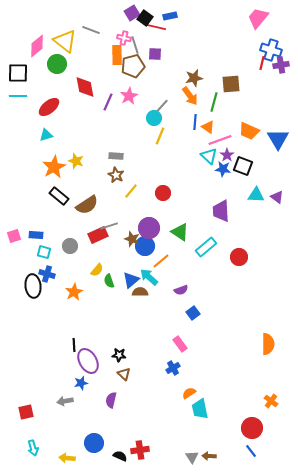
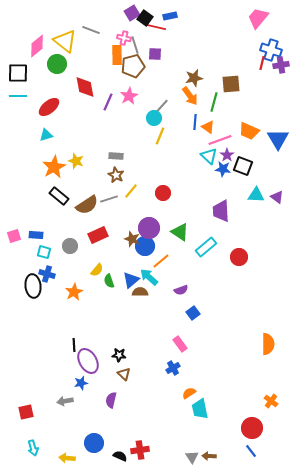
gray line at (109, 226): moved 27 px up
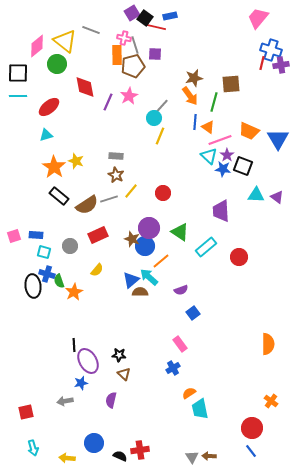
orange star at (54, 167): rotated 10 degrees counterclockwise
green semicircle at (109, 281): moved 50 px left
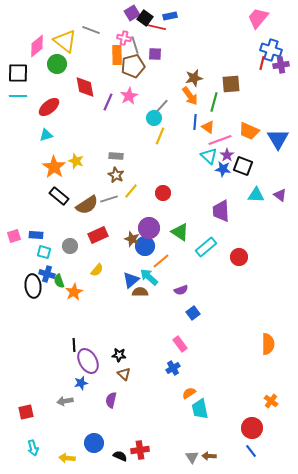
purple triangle at (277, 197): moved 3 px right, 2 px up
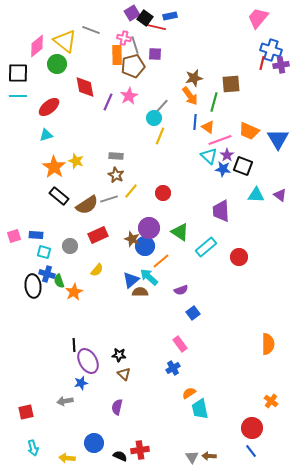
purple semicircle at (111, 400): moved 6 px right, 7 px down
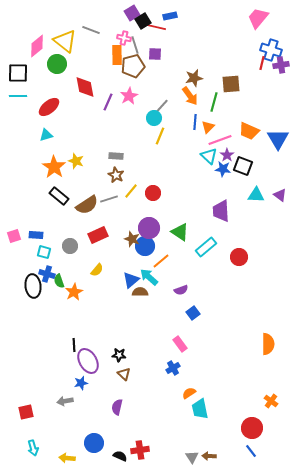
black square at (145, 18): moved 2 px left, 3 px down; rotated 21 degrees clockwise
orange triangle at (208, 127): rotated 40 degrees clockwise
red circle at (163, 193): moved 10 px left
